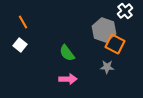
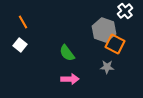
pink arrow: moved 2 px right
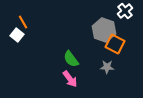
white square: moved 3 px left, 10 px up
green semicircle: moved 4 px right, 6 px down
pink arrow: rotated 54 degrees clockwise
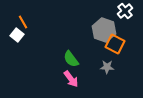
pink arrow: moved 1 px right
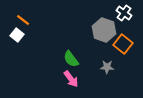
white cross: moved 1 px left, 2 px down; rotated 14 degrees counterclockwise
orange line: moved 2 px up; rotated 24 degrees counterclockwise
orange square: moved 8 px right; rotated 12 degrees clockwise
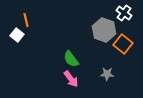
orange line: moved 3 px right; rotated 40 degrees clockwise
gray star: moved 7 px down
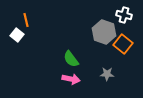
white cross: moved 2 px down; rotated 21 degrees counterclockwise
gray hexagon: moved 2 px down
pink arrow: rotated 42 degrees counterclockwise
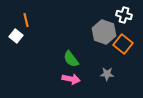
white square: moved 1 px left, 1 px down
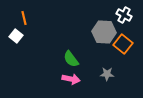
white cross: rotated 14 degrees clockwise
orange line: moved 2 px left, 2 px up
gray hexagon: rotated 15 degrees counterclockwise
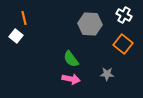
gray hexagon: moved 14 px left, 8 px up
